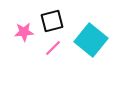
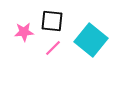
black square: rotated 20 degrees clockwise
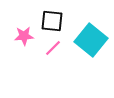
pink star: moved 4 px down
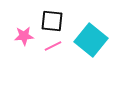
pink line: moved 2 px up; rotated 18 degrees clockwise
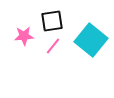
black square: rotated 15 degrees counterclockwise
pink line: rotated 24 degrees counterclockwise
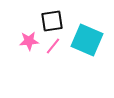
pink star: moved 5 px right, 5 px down
cyan square: moved 4 px left; rotated 16 degrees counterclockwise
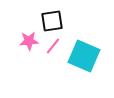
cyan square: moved 3 px left, 16 px down
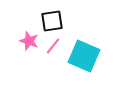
pink star: rotated 24 degrees clockwise
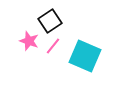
black square: moved 2 px left; rotated 25 degrees counterclockwise
cyan square: moved 1 px right
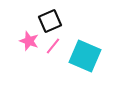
black square: rotated 10 degrees clockwise
